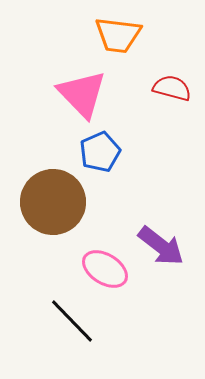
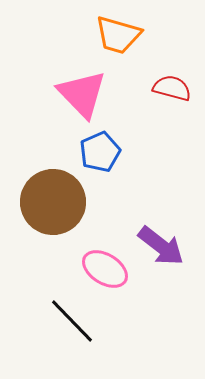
orange trapezoid: rotated 9 degrees clockwise
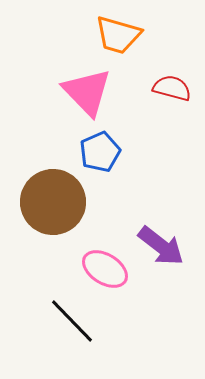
pink triangle: moved 5 px right, 2 px up
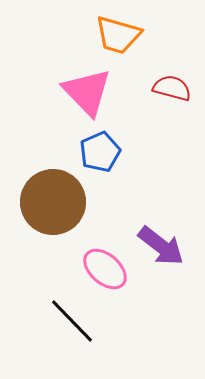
pink ellipse: rotated 9 degrees clockwise
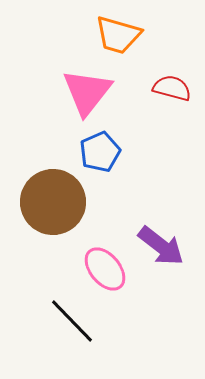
pink triangle: rotated 22 degrees clockwise
pink ellipse: rotated 9 degrees clockwise
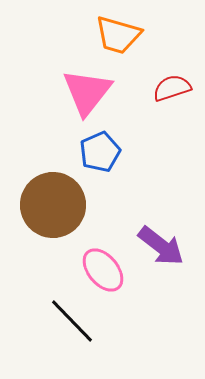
red semicircle: rotated 33 degrees counterclockwise
brown circle: moved 3 px down
pink ellipse: moved 2 px left, 1 px down
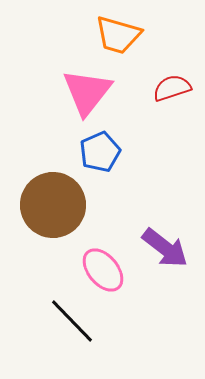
purple arrow: moved 4 px right, 2 px down
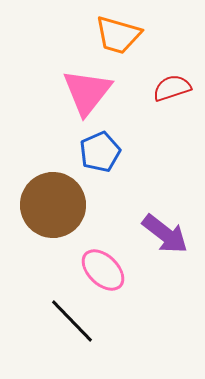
purple arrow: moved 14 px up
pink ellipse: rotated 6 degrees counterclockwise
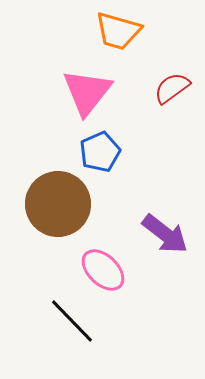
orange trapezoid: moved 4 px up
red semicircle: rotated 18 degrees counterclockwise
brown circle: moved 5 px right, 1 px up
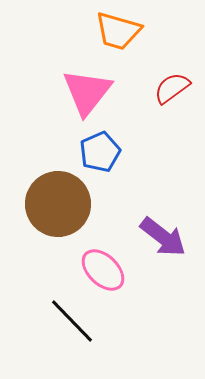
purple arrow: moved 2 px left, 3 px down
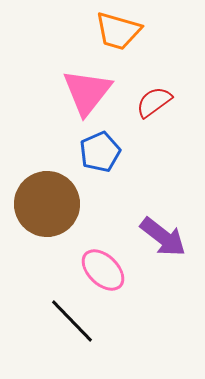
red semicircle: moved 18 px left, 14 px down
brown circle: moved 11 px left
